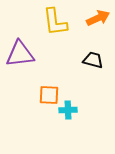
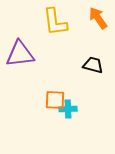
orange arrow: rotated 100 degrees counterclockwise
black trapezoid: moved 5 px down
orange square: moved 6 px right, 5 px down
cyan cross: moved 1 px up
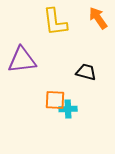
purple triangle: moved 2 px right, 6 px down
black trapezoid: moved 7 px left, 7 px down
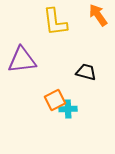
orange arrow: moved 3 px up
orange square: rotated 30 degrees counterclockwise
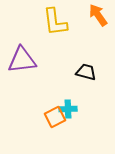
orange square: moved 17 px down
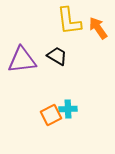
orange arrow: moved 13 px down
yellow L-shape: moved 14 px right, 1 px up
black trapezoid: moved 29 px left, 16 px up; rotated 15 degrees clockwise
orange square: moved 4 px left, 2 px up
